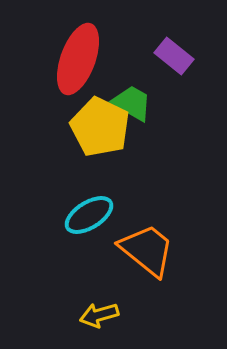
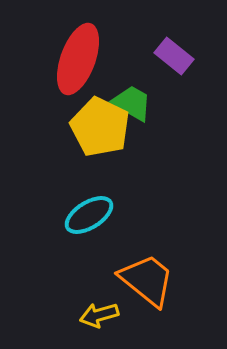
orange trapezoid: moved 30 px down
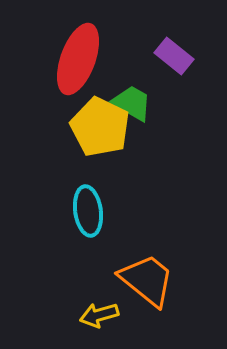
cyan ellipse: moved 1 px left, 4 px up; rotated 66 degrees counterclockwise
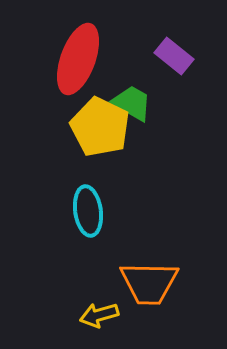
orange trapezoid: moved 2 px right, 3 px down; rotated 142 degrees clockwise
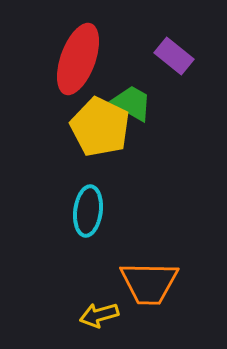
cyan ellipse: rotated 15 degrees clockwise
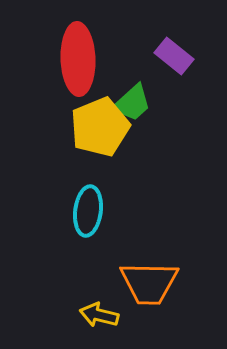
red ellipse: rotated 22 degrees counterclockwise
green trapezoid: rotated 108 degrees clockwise
yellow pentagon: rotated 24 degrees clockwise
yellow arrow: rotated 30 degrees clockwise
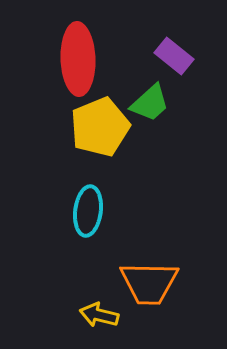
green trapezoid: moved 18 px right
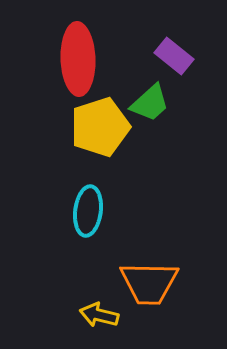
yellow pentagon: rotated 4 degrees clockwise
